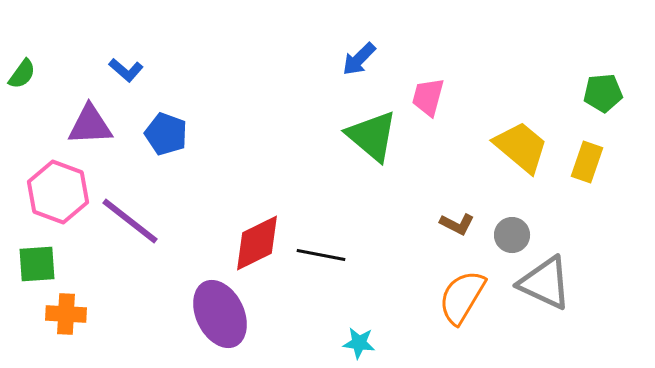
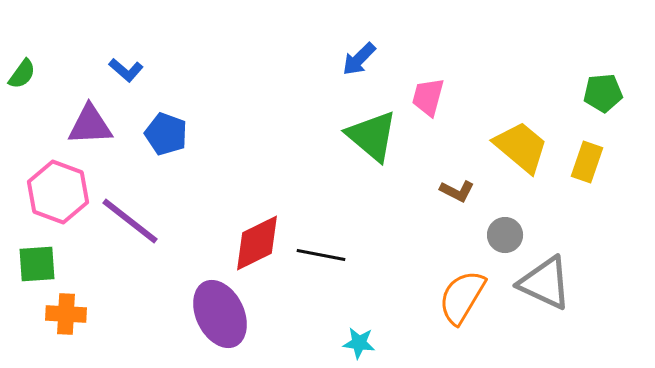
brown L-shape: moved 33 px up
gray circle: moved 7 px left
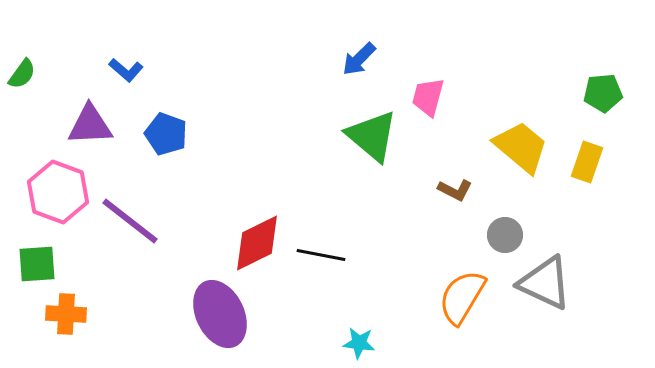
brown L-shape: moved 2 px left, 1 px up
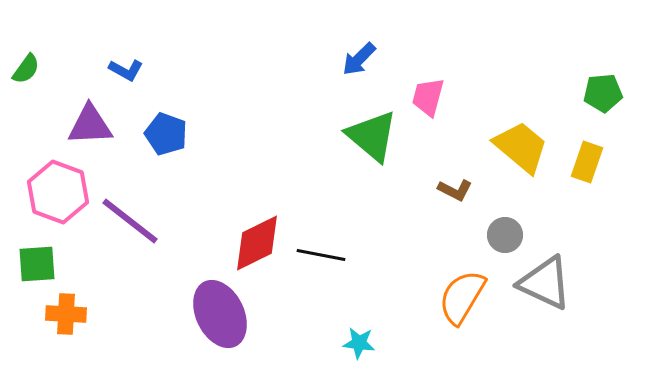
blue L-shape: rotated 12 degrees counterclockwise
green semicircle: moved 4 px right, 5 px up
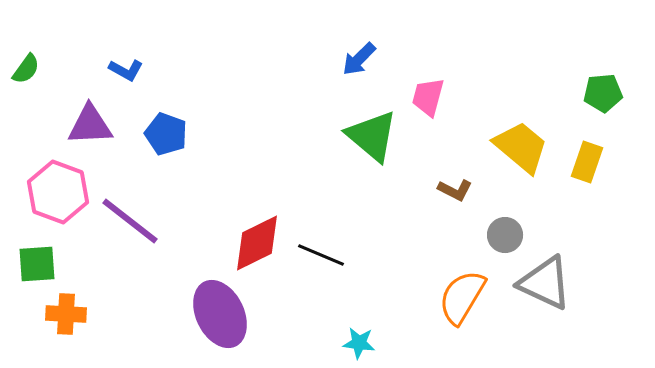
black line: rotated 12 degrees clockwise
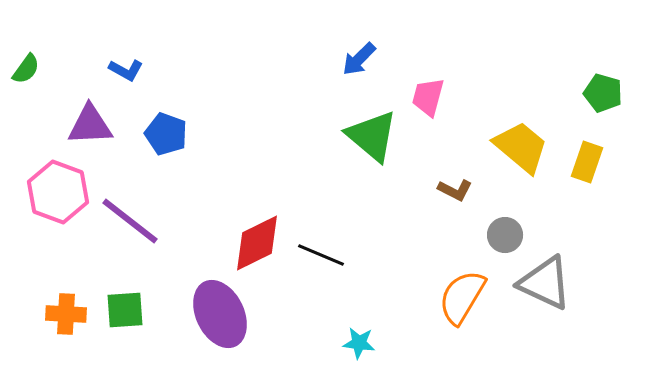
green pentagon: rotated 21 degrees clockwise
green square: moved 88 px right, 46 px down
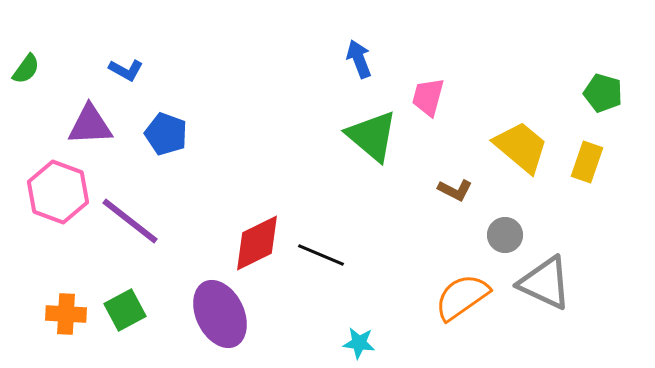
blue arrow: rotated 114 degrees clockwise
orange semicircle: rotated 24 degrees clockwise
green square: rotated 24 degrees counterclockwise
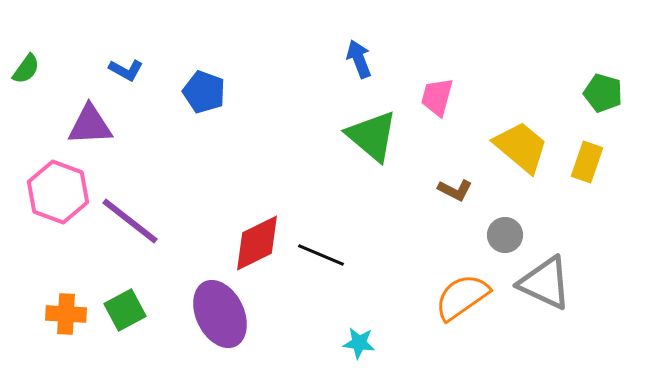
pink trapezoid: moved 9 px right
blue pentagon: moved 38 px right, 42 px up
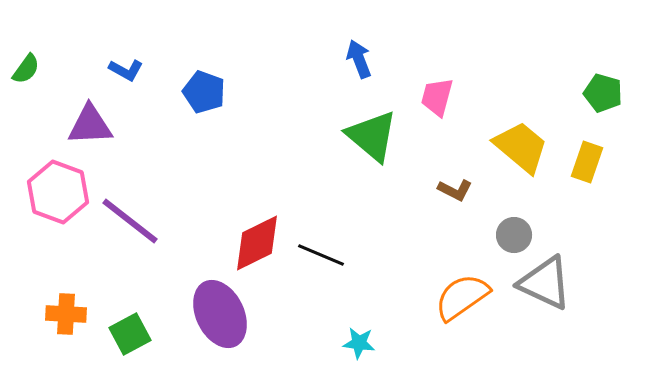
gray circle: moved 9 px right
green square: moved 5 px right, 24 px down
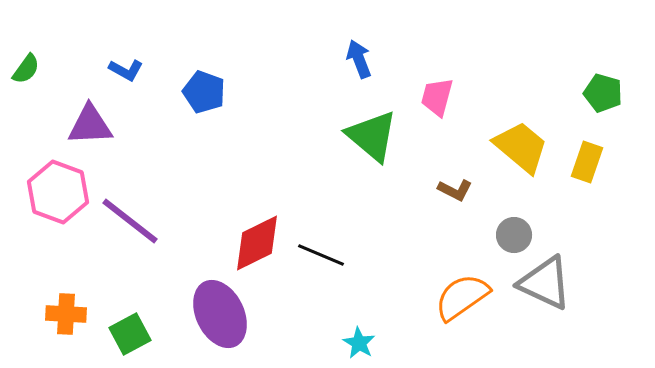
cyan star: rotated 24 degrees clockwise
